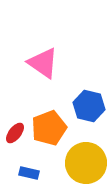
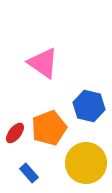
blue rectangle: rotated 36 degrees clockwise
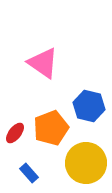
orange pentagon: moved 2 px right
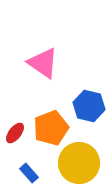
yellow circle: moved 7 px left
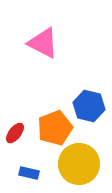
pink triangle: moved 20 px up; rotated 8 degrees counterclockwise
orange pentagon: moved 4 px right
yellow circle: moved 1 px down
blue rectangle: rotated 36 degrees counterclockwise
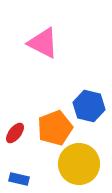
blue rectangle: moved 10 px left, 6 px down
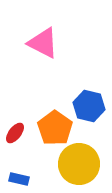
orange pentagon: rotated 16 degrees counterclockwise
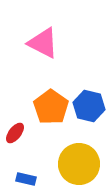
orange pentagon: moved 4 px left, 21 px up
blue rectangle: moved 7 px right
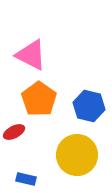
pink triangle: moved 12 px left, 12 px down
orange pentagon: moved 12 px left, 8 px up
red ellipse: moved 1 px left, 1 px up; rotated 25 degrees clockwise
yellow circle: moved 2 px left, 9 px up
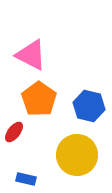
red ellipse: rotated 25 degrees counterclockwise
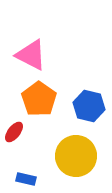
yellow circle: moved 1 px left, 1 px down
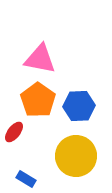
pink triangle: moved 9 px right, 4 px down; rotated 16 degrees counterclockwise
orange pentagon: moved 1 px left, 1 px down
blue hexagon: moved 10 px left; rotated 16 degrees counterclockwise
blue rectangle: rotated 18 degrees clockwise
